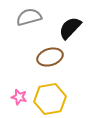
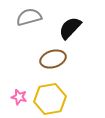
brown ellipse: moved 3 px right, 2 px down
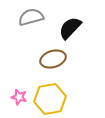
gray semicircle: moved 2 px right
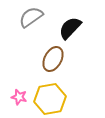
gray semicircle: rotated 20 degrees counterclockwise
brown ellipse: rotated 45 degrees counterclockwise
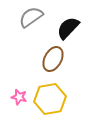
black semicircle: moved 2 px left
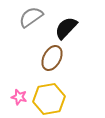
black semicircle: moved 2 px left
brown ellipse: moved 1 px left, 1 px up
yellow hexagon: moved 1 px left
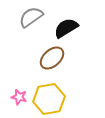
black semicircle: rotated 15 degrees clockwise
brown ellipse: rotated 20 degrees clockwise
